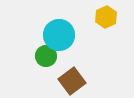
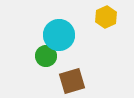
brown square: rotated 20 degrees clockwise
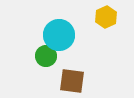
brown square: rotated 24 degrees clockwise
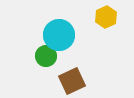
brown square: rotated 32 degrees counterclockwise
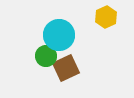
brown square: moved 6 px left, 13 px up
